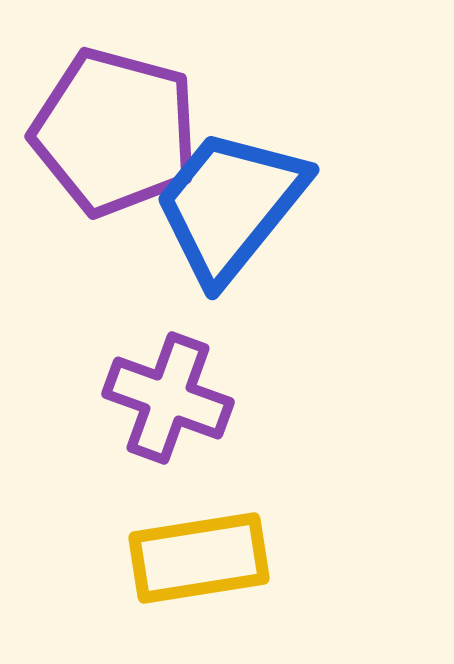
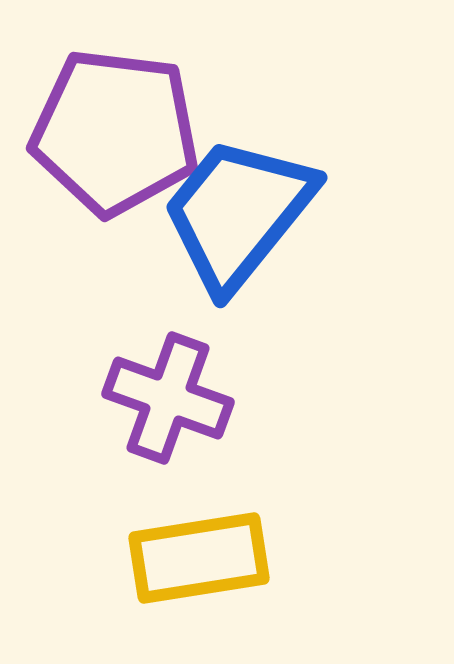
purple pentagon: rotated 8 degrees counterclockwise
blue trapezoid: moved 8 px right, 8 px down
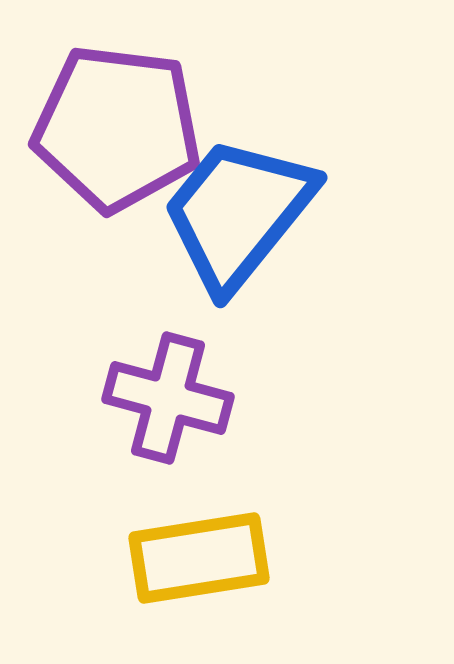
purple pentagon: moved 2 px right, 4 px up
purple cross: rotated 5 degrees counterclockwise
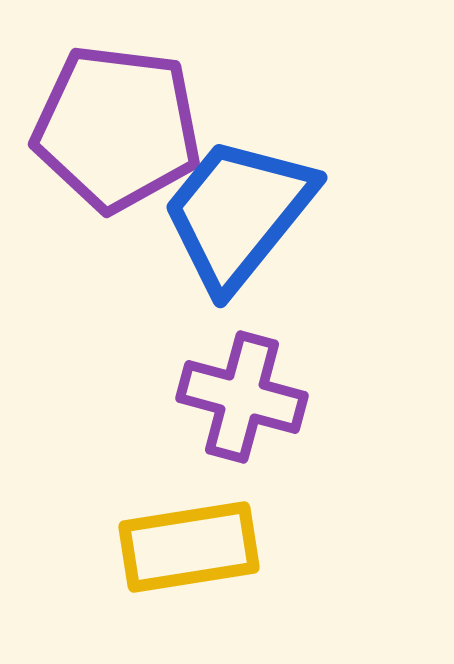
purple cross: moved 74 px right, 1 px up
yellow rectangle: moved 10 px left, 11 px up
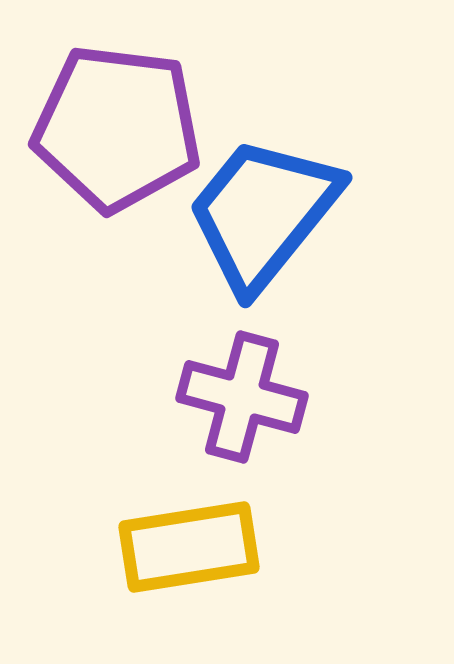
blue trapezoid: moved 25 px right
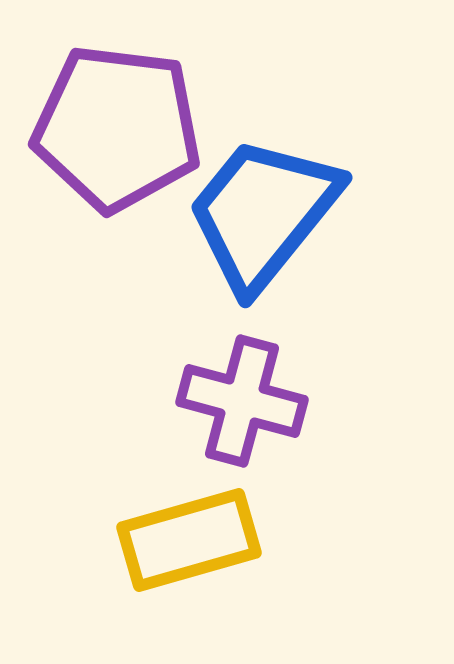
purple cross: moved 4 px down
yellow rectangle: moved 7 px up; rotated 7 degrees counterclockwise
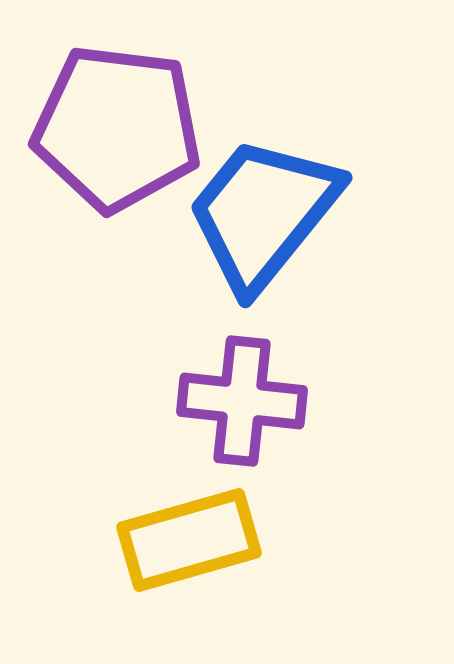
purple cross: rotated 9 degrees counterclockwise
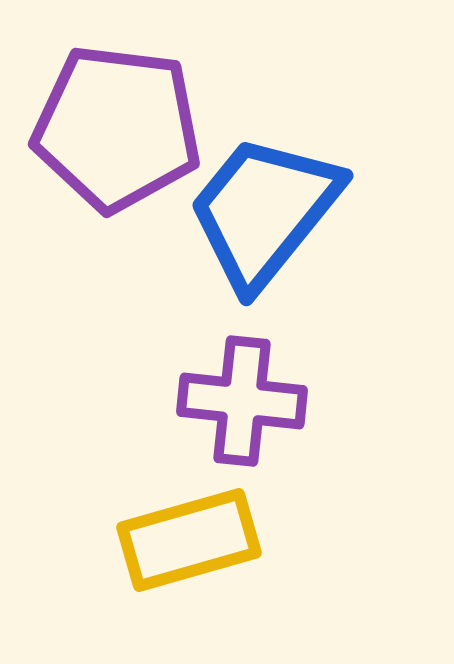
blue trapezoid: moved 1 px right, 2 px up
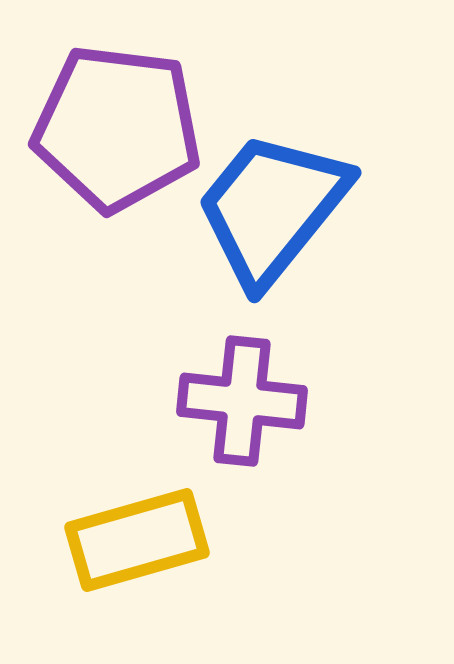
blue trapezoid: moved 8 px right, 3 px up
yellow rectangle: moved 52 px left
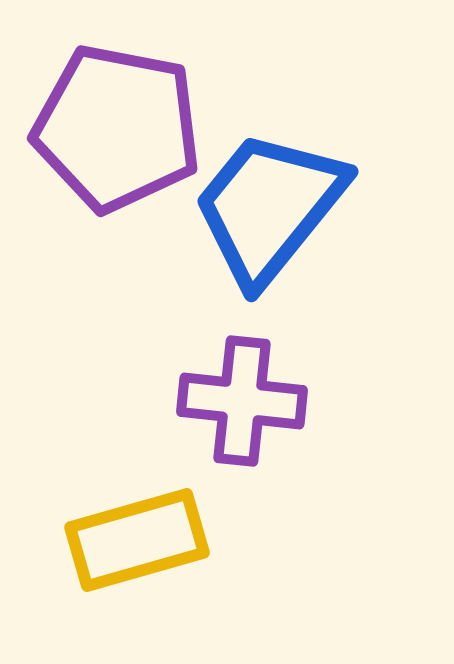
purple pentagon: rotated 4 degrees clockwise
blue trapezoid: moved 3 px left, 1 px up
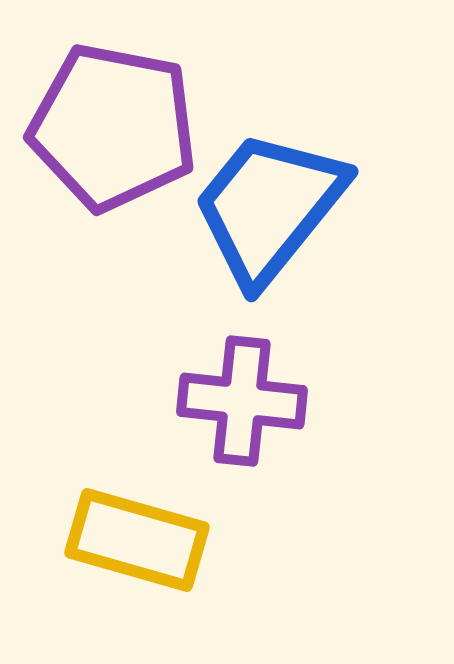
purple pentagon: moved 4 px left, 1 px up
yellow rectangle: rotated 32 degrees clockwise
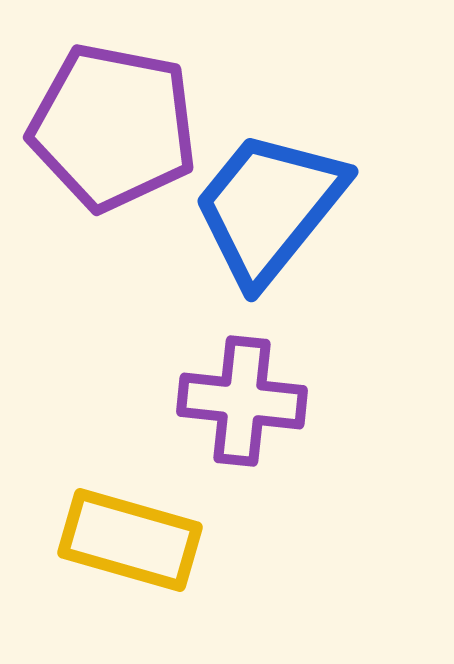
yellow rectangle: moved 7 px left
